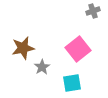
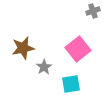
gray star: moved 2 px right
cyan square: moved 1 px left, 1 px down
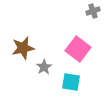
pink square: rotated 15 degrees counterclockwise
cyan square: moved 2 px up; rotated 18 degrees clockwise
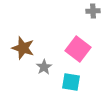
gray cross: rotated 16 degrees clockwise
brown star: rotated 30 degrees clockwise
